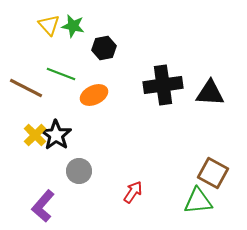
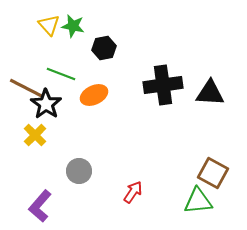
black star: moved 10 px left, 31 px up
purple L-shape: moved 3 px left
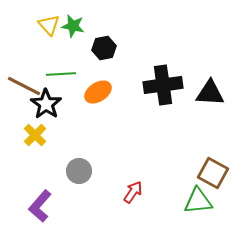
green line: rotated 24 degrees counterclockwise
brown line: moved 2 px left, 2 px up
orange ellipse: moved 4 px right, 3 px up; rotated 8 degrees counterclockwise
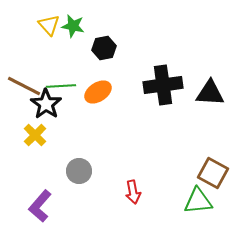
green line: moved 12 px down
red arrow: rotated 135 degrees clockwise
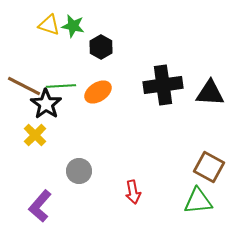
yellow triangle: rotated 30 degrees counterclockwise
black hexagon: moved 3 px left, 1 px up; rotated 20 degrees counterclockwise
brown square: moved 4 px left, 6 px up
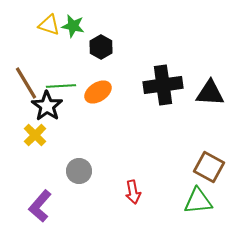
brown line: moved 2 px right, 3 px up; rotated 32 degrees clockwise
black star: moved 1 px right, 2 px down
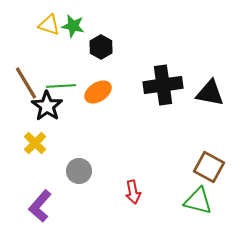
black triangle: rotated 8 degrees clockwise
yellow cross: moved 8 px down
green triangle: rotated 20 degrees clockwise
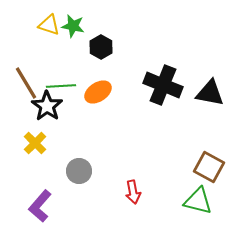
black cross: rotated 30 degrees clockwise
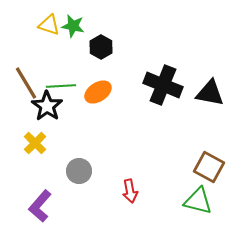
red arrow: moved 3 px left, 1 px up
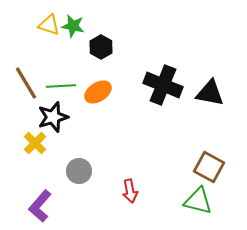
black star: moved 6 px right, 11 px down; rotated 20 degrees clockwise
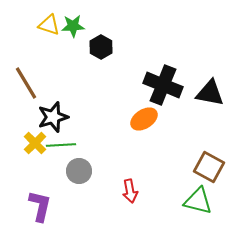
green star: rotated 15 degrees counterclockwise
green line: moved 59 px down
orange ellipse: moved 46 px right, 27 px down
purple L-shape: rotated 152 degrees clockwise
